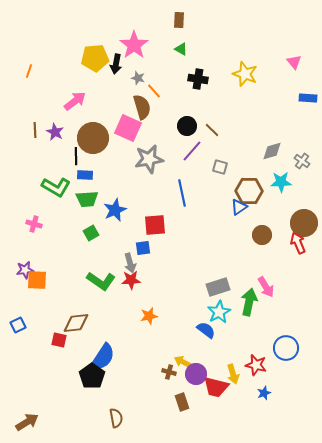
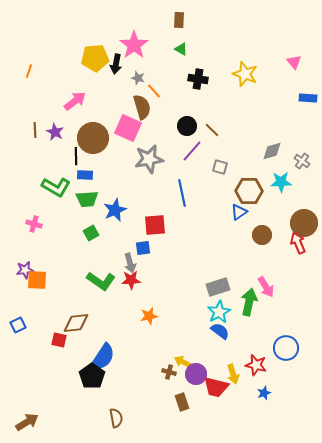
blue triangle at (239, 207): moved 5 px down
blue semicircle at (206, 330): moved 14 px right, 1 px down
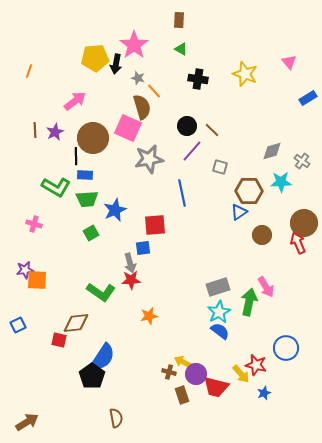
pink triangle at (294, 62): moved 5 px left
blue rectangle at (308, 98): rotated 36 degrees counterclockwise
purple star at (55, 132): rotated 18 degrees clockwise
green L-shape at (101, 281): moved 11 px down
yellow arrow at (233, 374): moved 8 px right; rotated 24 degrees counterclockwise
brown rectangle at (182, 402): moved 7 px up
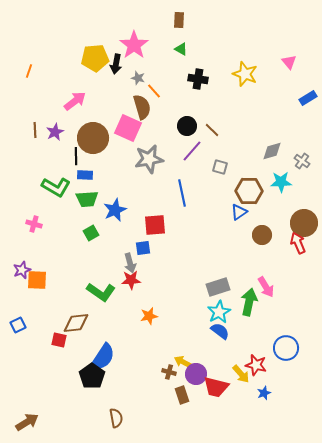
purple star at (25, 270): moved 3 px left; rotated 12 degrees counterclockwise
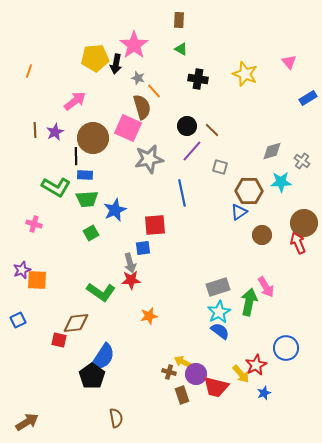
blue square at (18, 325): moved 5 px up
red star at (256, 365): rotated 30 degrees clockwise
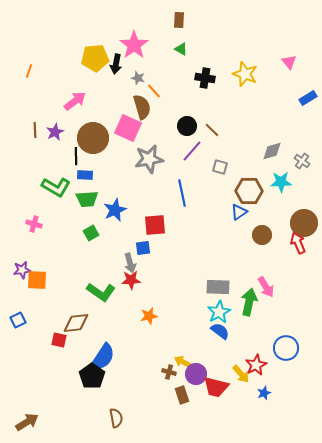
black cross at (198, 79): moved 7 px right, 1 px up
purple star at (22, 270): rotated 12 degrees clockwise
gray rectangle at (218, 287): rotated 20 degrees clockwise
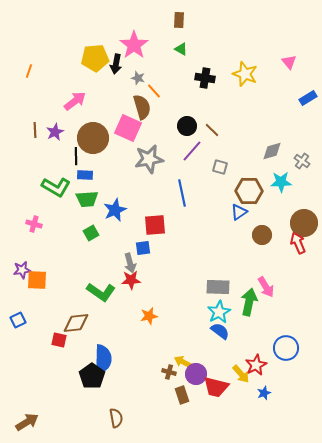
blue semicircle at (103, 357): moved 2 px down; rotated 32 degrees counterclockwise
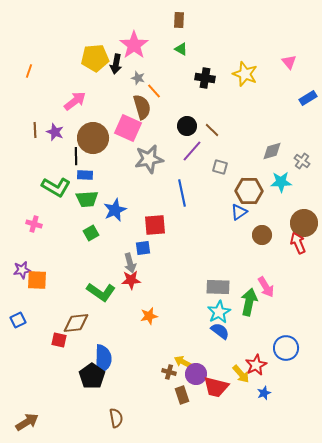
purple star at (55, 132): rotated 24 degrees counterclockwise
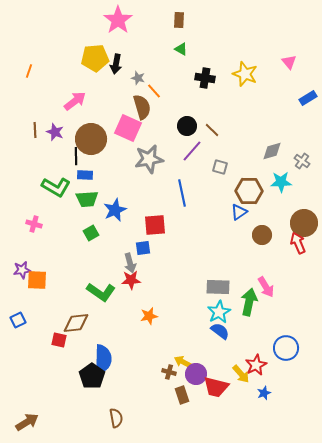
pink star at (134, 45): moved 16 px left, 25 px up
brown circle at (93, 138): moved 2 px left, 1 px down
